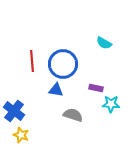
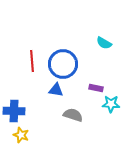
blue cross: rotated 35 degrees counterclockwise
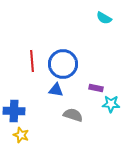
cyan semicircle: moved 25 px up
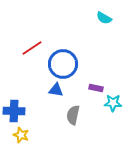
red line: moved 13 px up; rotated 60 degrees clockwise
cyan star: moved 2 px right, 1 px up
gray semicircle: rotated 96 degrees counterclockwise
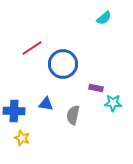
cyan semicircle: rotated 70 degrees counterclockwise
blue triangle: moved 10 px left, 14 px down
yellow star: moved 1 px right, 3 px down
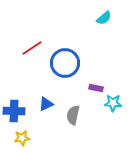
blue circle: moved 2 px right, 1 px up
blue triangle: rotated 35 degrees counterclockwise
yellow star: rotated 28 degrees counterclockwise
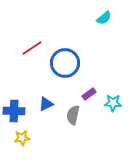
purple rectangle: moved 7 px left, 6 px down; rotated 48 degrees counterclockwise
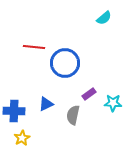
red line: moved 2 px right, 1 px up; rotated 40 degrees clockwise
yellow star: rotated 21 degrees counterclockwise
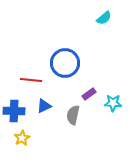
red line: moved 3 px left, 33 px down
blue triangle: moved 2 px left, 2 px down
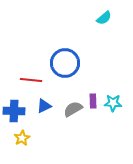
purple rectangle: moved 4 px right, 7 px down; rotated 56 degrees counterclockwise
gray semicircle: moved 6 px up; rotated 48 degrees clockwise
